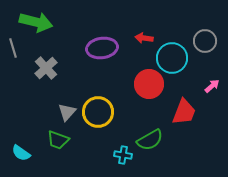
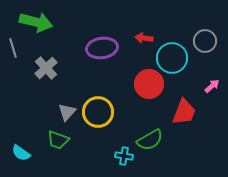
cyan cross: moved 1 px right, 1 px down
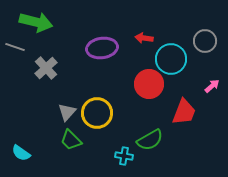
gray line: moved 2 px right, 1 px up; rotated 54 degrees counterclockwise
cyan circle: moved 1 px left, 1 px down
yellow circle: moved 1 px left, 1 px down
green trapezoid: moved 13 px right; rotated 25 degrees clockwise
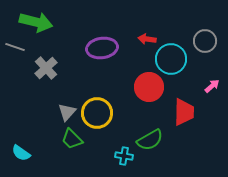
red arrow: moved 3 px right, 1 px down
red circle: moved 3 px down
red trapezoid: rotated 20 degrees counterclockwise
green trapezoid: moved 1 px right, 1 px up
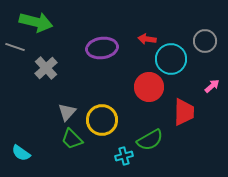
yellow circle: moved 5 px right, 7 px down
cyan cross: rotated 24 degrees counterclockwise
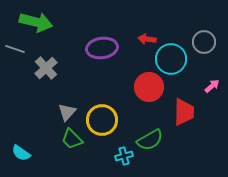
gray circle: moved 1 px left, 1 px down
gray line: moved 2 px down
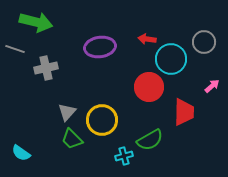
purple ellipse: moved 2 px left, 1 px up
gray cross: rotated 30 degrees clockwise
